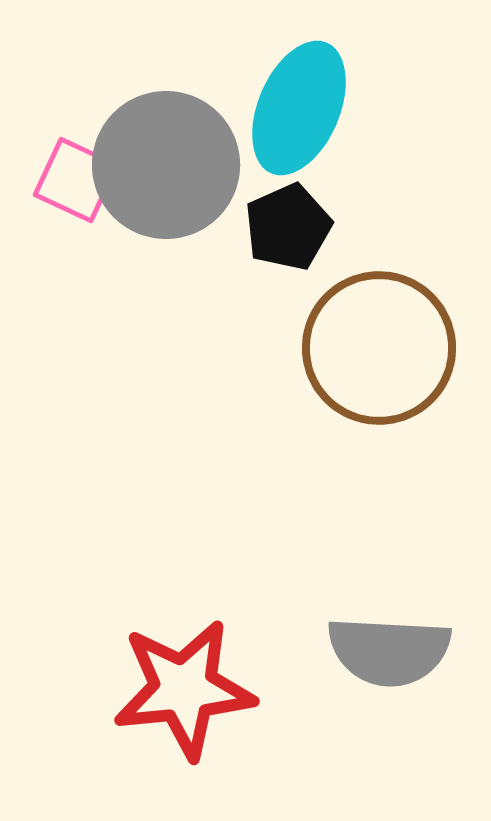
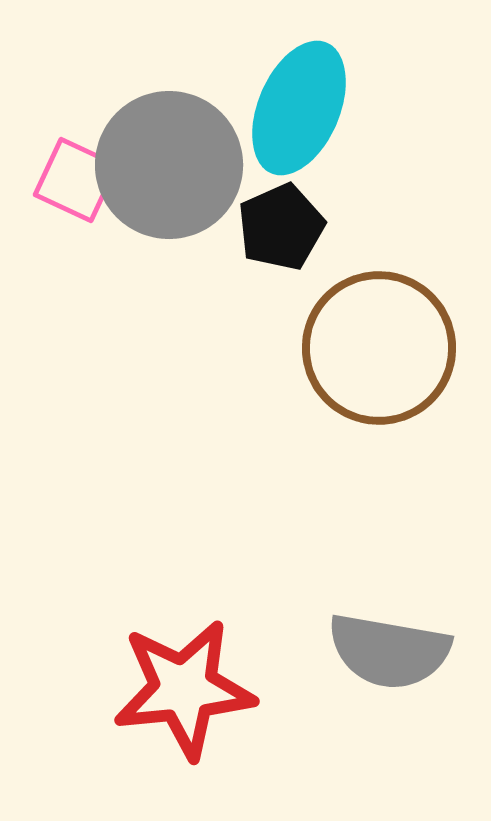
gray circle: moved 3 px right
black pentagon: moved 7 px left
gray semicircle: rotated 7 degrees clockwise
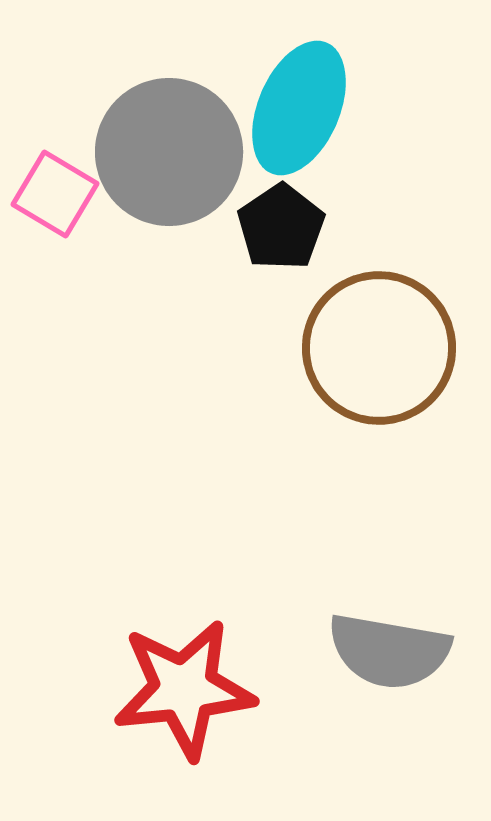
gray circle: moved 13 px up
pink square: moved 21 px left, 14 px down; rotated 6 degrees clockwise
black pentagon: rotated 10 degrees counterclockwise
